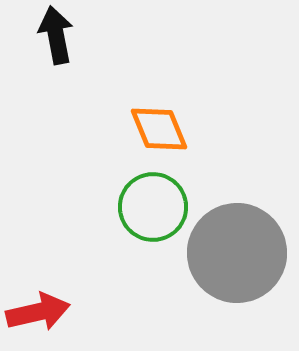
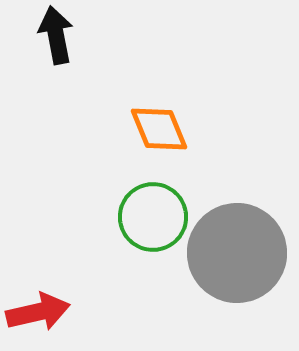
green circle: moved 10 px down
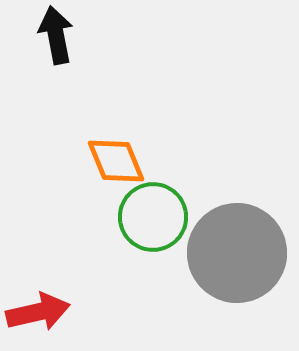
orange diamond: moved 43 px left, 32 px down
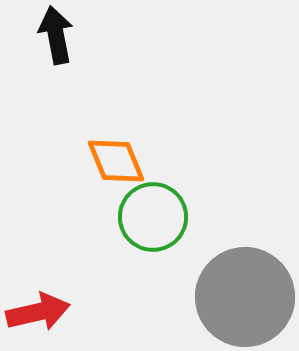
gray circle: moved 8 px right, 44 px down
